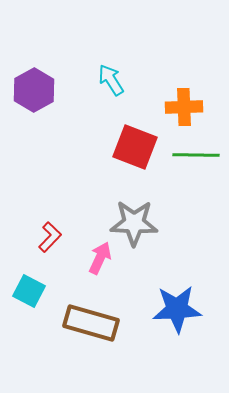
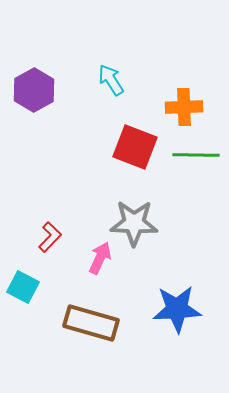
cyan square: moved 6 px left, 4 px up
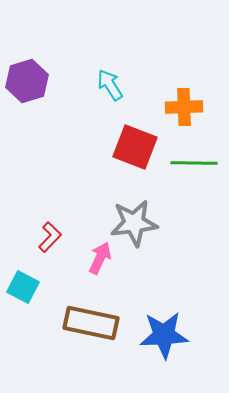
cyan arrow: moved 1 px left, 5 px down
purple hexagon: moved 7 px left, 9 px up; rotated 12 degrees clockwise
green line: moved 2 px left, 8 px down
gray star: rotated 9 degrees counterclockwise
blue star: moved 13 px left, 26 px down
brown rectangle: rotated 4 degrees counterclockwise
